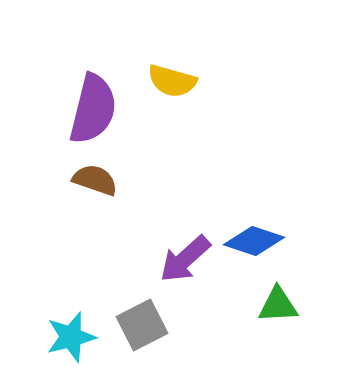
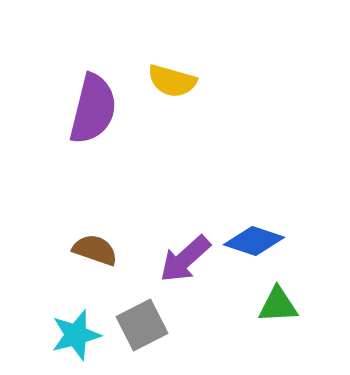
brown semicircle: moved 70 px down
cyan star: moved 5 px right, 2 px up
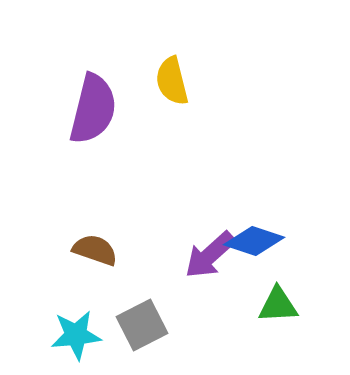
yellow semicircle: rotated 60 degrees clockwise
purple arrow: moved 25 px right, 4 px up
cyan star: rotated 9 degrees clockwise
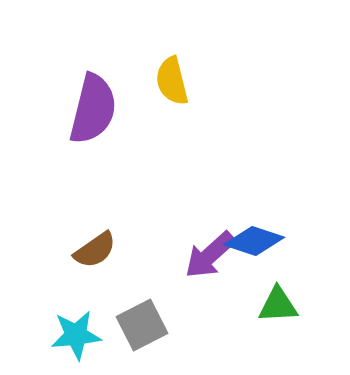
brown semicircle: rotated 126 degrees clockwise
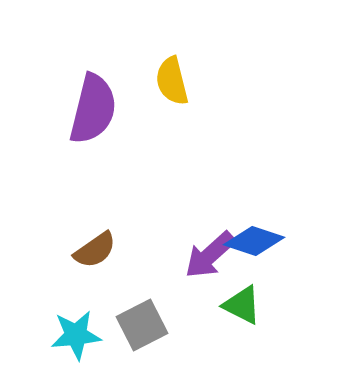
green triangle: moved 36 px left; rotated 30 degrees clockwise
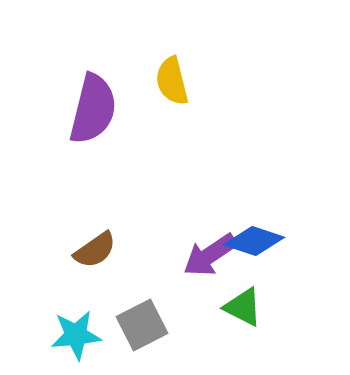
purple arrow: rotated 8 degrees clockwise
green triangle: moved 1 px right, 2 px down
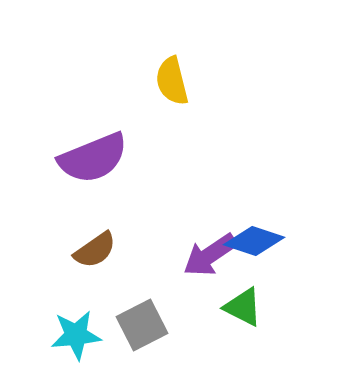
purple semicircle: moved 49 px down; rotated 54 degrees clockwise
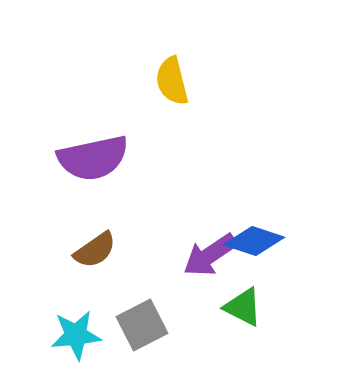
purple semicircle: rotated 10 degrees clockwise
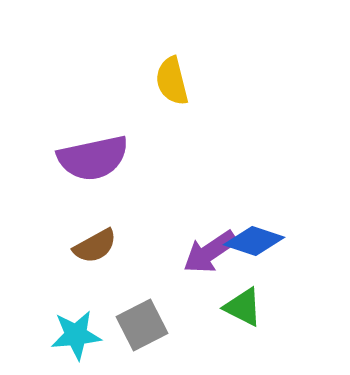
brown semicircle: moved 4 px up; rotated 6 degrees clockwise
purple arrow: moved 3 px up
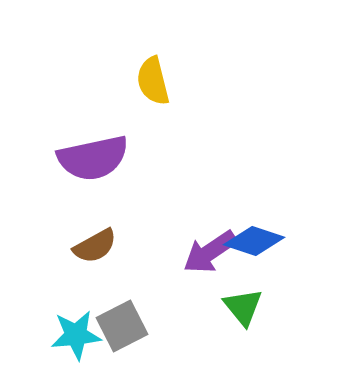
yellow semicircle: moved 19 px left
green triangle: rotated 24 degrees clockwise
gray square: moved 20 px left, 1 px down
